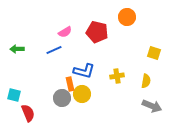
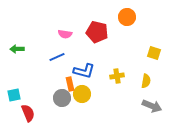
pink semicircle: moved 2 px down; rotated 40 degrees clockwise
blue line: moved 3 px right, 7 px down
cyan square: rotated 24 degrees counterclockwise
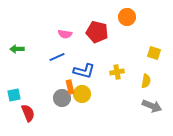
yellow cross: moved 4 px up
orange rectangle: moved 3 px down
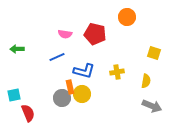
red pentagon: moved 2 px left, 2 px down
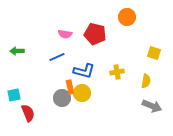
green arrow: moved 2 px down
yellow circle: moved 1 px up
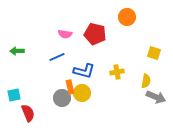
gray arrow: moved 4 px right, 9 px up
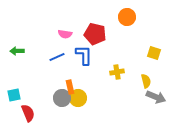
blue L-shape: moved 16 px up; rotated 105 degrees counterclockwise
yellow semicircle: rotated 24 degrees counterclockwise
yellow circle: moved 4 px left, 5 px down
